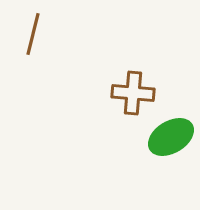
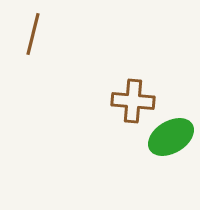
brown cross: moved 8 px down
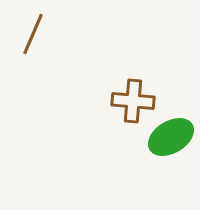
brown line: rotated 9 degrees clockwise
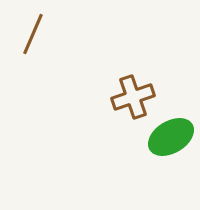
brown cross: moved 4 px up; rotated 24 degrees counterclockwise
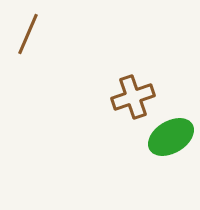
brown line: moved 5 px left
